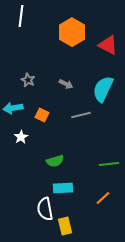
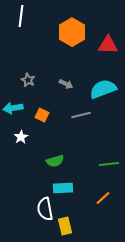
red triangle: rotated 25 degrees counterclockwise
cyan semicircle: rotated 44 degrees clockwise
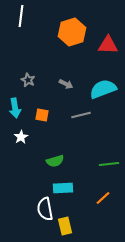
orange hexagon: rotated 12 degrees clockwise
cyan arrow: moved 2 px right; rotated 90 degrees counterclockwise
orange square: rotated 16 degrees counterclockwise
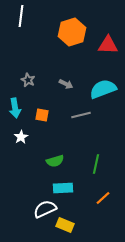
green line: moved 13 px left; rotated 72 degrees counterclockwise
white semicircle: rotated 75 degrees clockwise
yellow rectangle: moved 1 px up; rotated 54 degrees counterclockwise
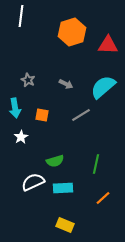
cyan semicircle: moved 2 px up; rotated 20 degrees counterclockwise
gray line: rotated 18 degrees counterclockwise
white semicircle: moved 12 px left, 27 px up
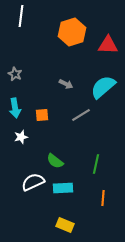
gray star: moved 13 px left, 6 px up
orange square: rotated 16 degrees counterclockwise
white star: rotated 16 degrees clockwise
green semicircle: rotated 54 degrees clockwise
orange line: rotated 42 degrees counterclockwise
